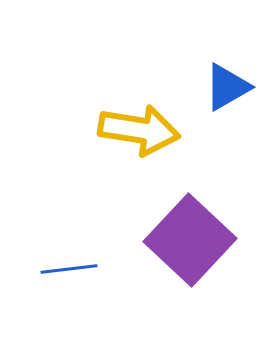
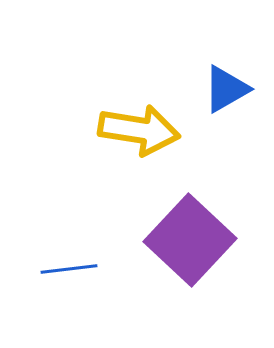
blue triangle: moved 1 px left, 2 px down
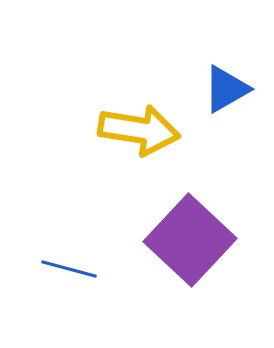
blue line: rotated 22 degrees clockwise
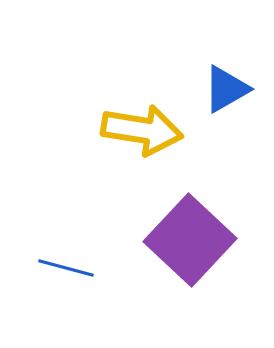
yellow arrow: moved 3 px right
blue line: moved 3 px left, 1 px up
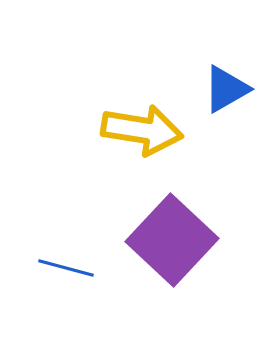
purple square: moved 18 px left
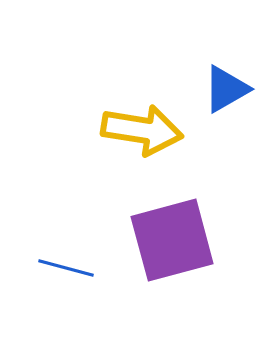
purple square: rotated 32 degrees clockwise
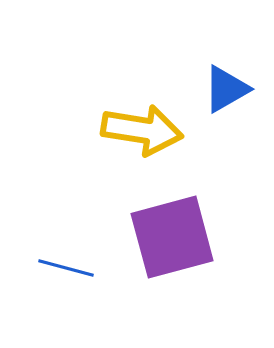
purple square: moved 3 px up
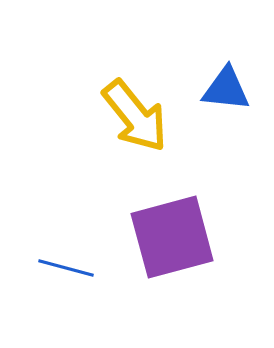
blue triangle: rotated 36 degrees clockwise
yellow arrow: moved 7 px left, 14 px up; rotated 42 degrees clockwise
